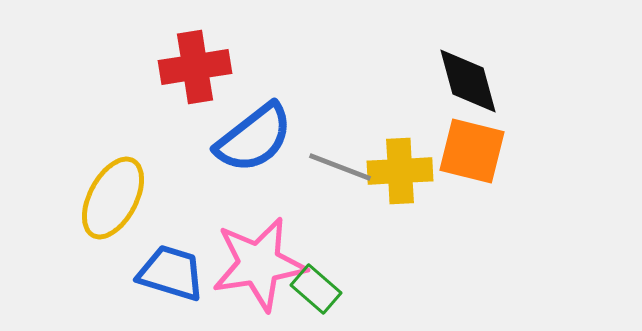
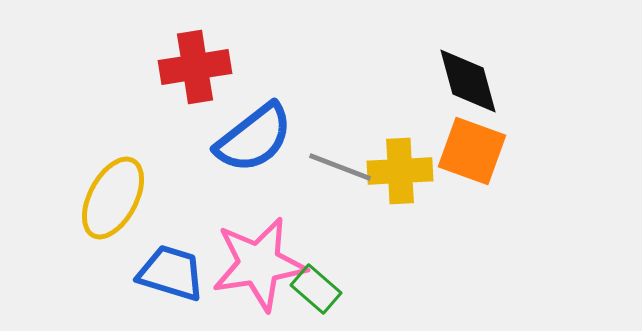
orange square: rotated 6 degrees clockwise
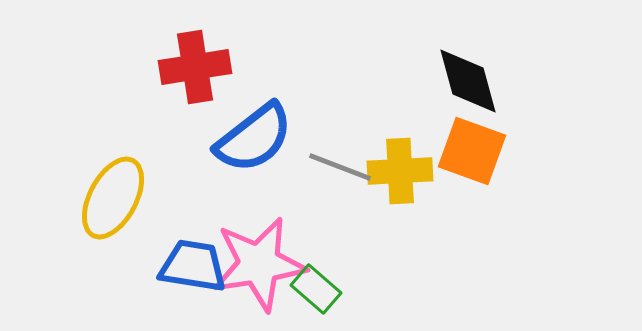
blue trapezoid: moved 22 px right, 7 px up; rotated 8 degrees counterclockwise
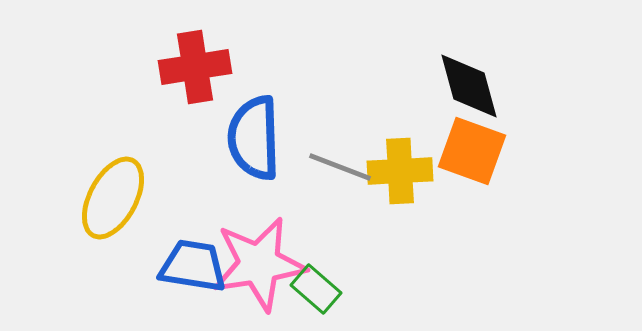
black diamond: moved 1 px right, 5 px down
blue semicircle: rotated 126 degrees clockwise
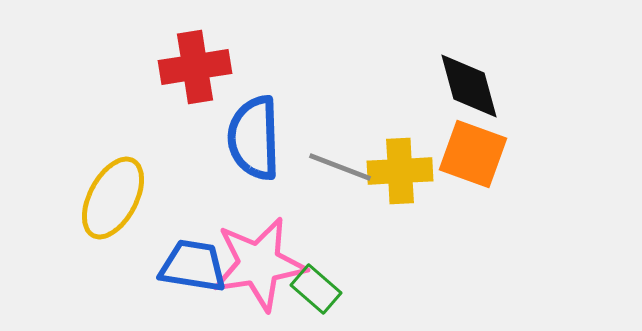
orange square: moved 1 px right, 3 px down
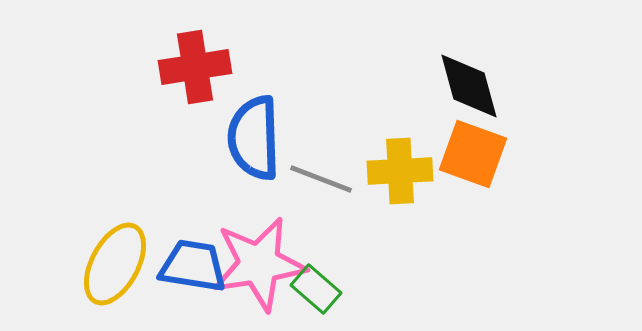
gray line: moved 19 px left, 12 px down
yellow ellipse: moved 2 px right, 66 px down
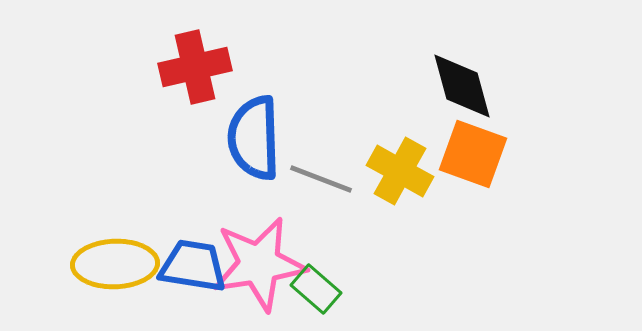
red cross: rotated 4 degrees counterclockwise
black diamond: moved 7 px left
yellow cross: rotated 32 degrees clockwise
yellow ellipse: rotated 60 degrees clockwise
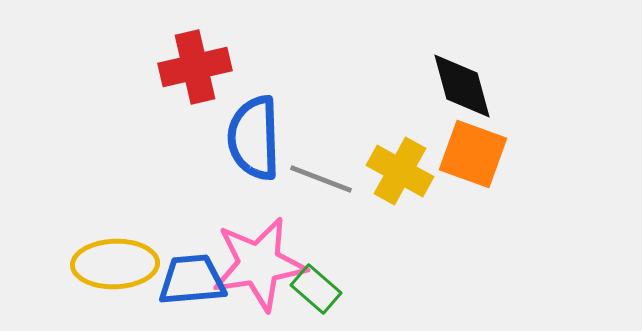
blue trapezoid: moved 1 px left, 14 px down; rotated 14 degrees counterclockwise
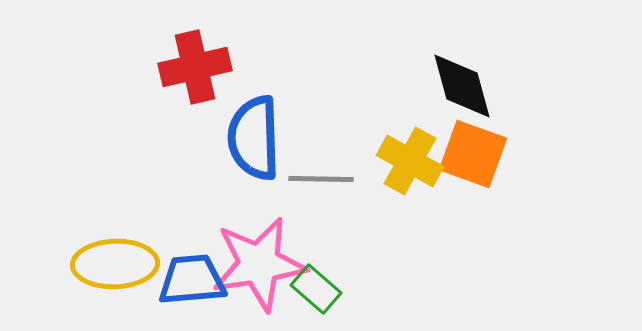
yellow cross: moved 10 px right, 10 px up
gray line: rotated 20 degrees counterclockwise
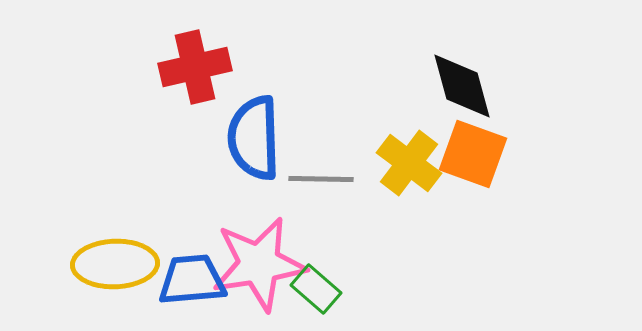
yellow cross: moved 1 px left, 2 px down; rotated 8 degrees clockwise
